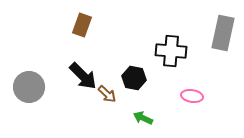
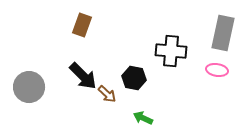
pink ellipse: moved 25 px right, 26 px up
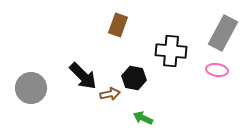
brown rectangle: moved 36 px right
gray rectangle: rotated 16 degrees clockwise
gray circle: moved 2 px right, 1 px down
brown arrow: moved 3 px right; rotated 54 degrees counterclockwise
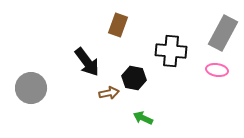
black arrow: moved 4 px right, 14 px up; rotated 8 degrees clockwise
brown arrow: moved 1 px left, 1 px up
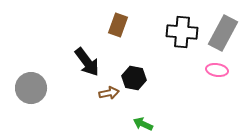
black cross: moved 11 px right, 19 px up
green arrow: moved 6 px down
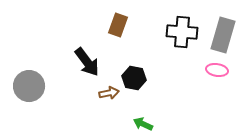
gray rectangle: moved 2 px down; rotated 12 degrees counterclockwise
gray circle: moved 2 px left, 2 px up
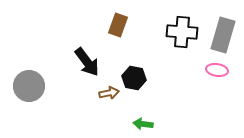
green arrow: rotated 18 degrees counterclockwise
